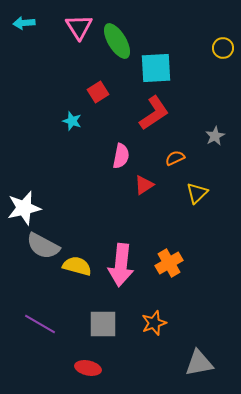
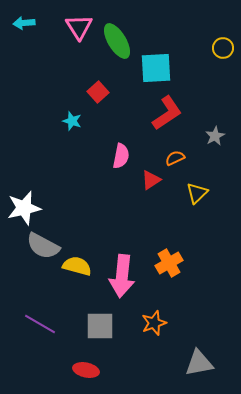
red square: rotated 10 degrees counterclockwise
red L-shape: moved 13 px right
red triangle: moved 7 px right, 5 px up
pink arrow: moved 1 px right, 11 px down
gray square: moved 3 px left, 2 px down
red ellipse: moved 2 px left, 2 px down
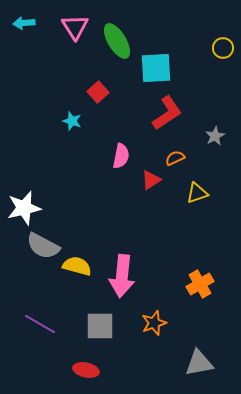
pink triangle: moved 4 px left
yellow triangle: rotated 25 degrees clockwise
orange cross: moved 31 px right, 21 px down
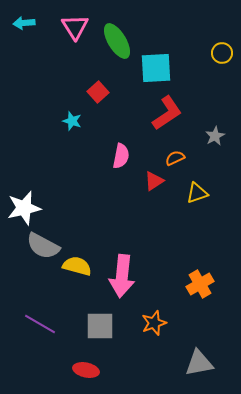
yellow circle: moved 1 px left, 5 px down
red triangle: moved 3 px right, 1 px down
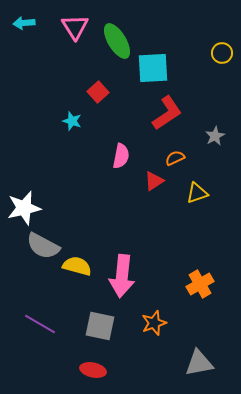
cyan square: moved 3 px left
gray square: rotated 12 degrees clockwise
red ellipse: moved 7 px right
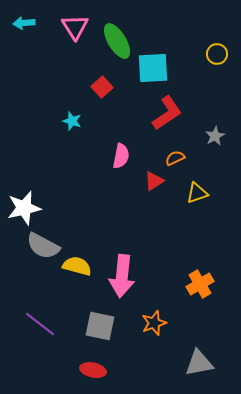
yellow circle: moved 5 px left, 1 px down
red square: moved 4 px right, 5 px up
purple line: rotated 8 degrees clockwise
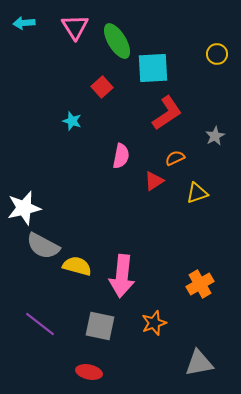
red ellipse: moved 4 px left, 2 px down
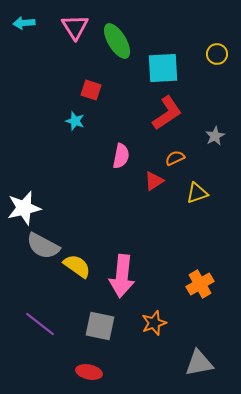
cyan square: moved 10 px right
red square: moved 11 px left, 3 px down; rotated 30 degrees counterclockwise
cyan star: moved 3 px right
yellow semicircle: rotated 20 degrees clockwise
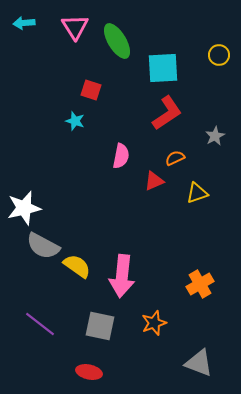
yellow circle: moved 2 px right, 1 px down
red triangle: rotated 10 degrees clockwise
gray triangle: rotated 32 degrees clockwise
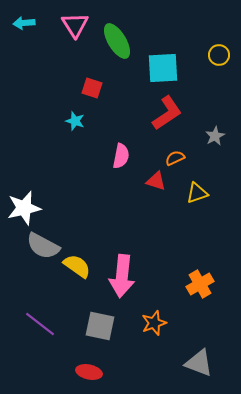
pink triangle: moved 2 px up
red square: moved 1 px right, 2 px up
red triangle: moved 2 px right; rotated 40 degrees clockwise
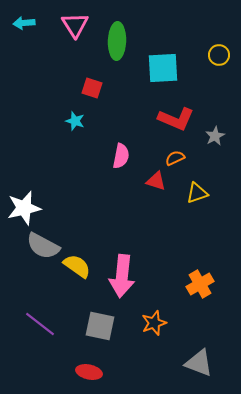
green ellipse: rotated 33 degrees clockwise
red L-shape: moved 9 px right, 6 px down; rotated 57 degrees clockwise
